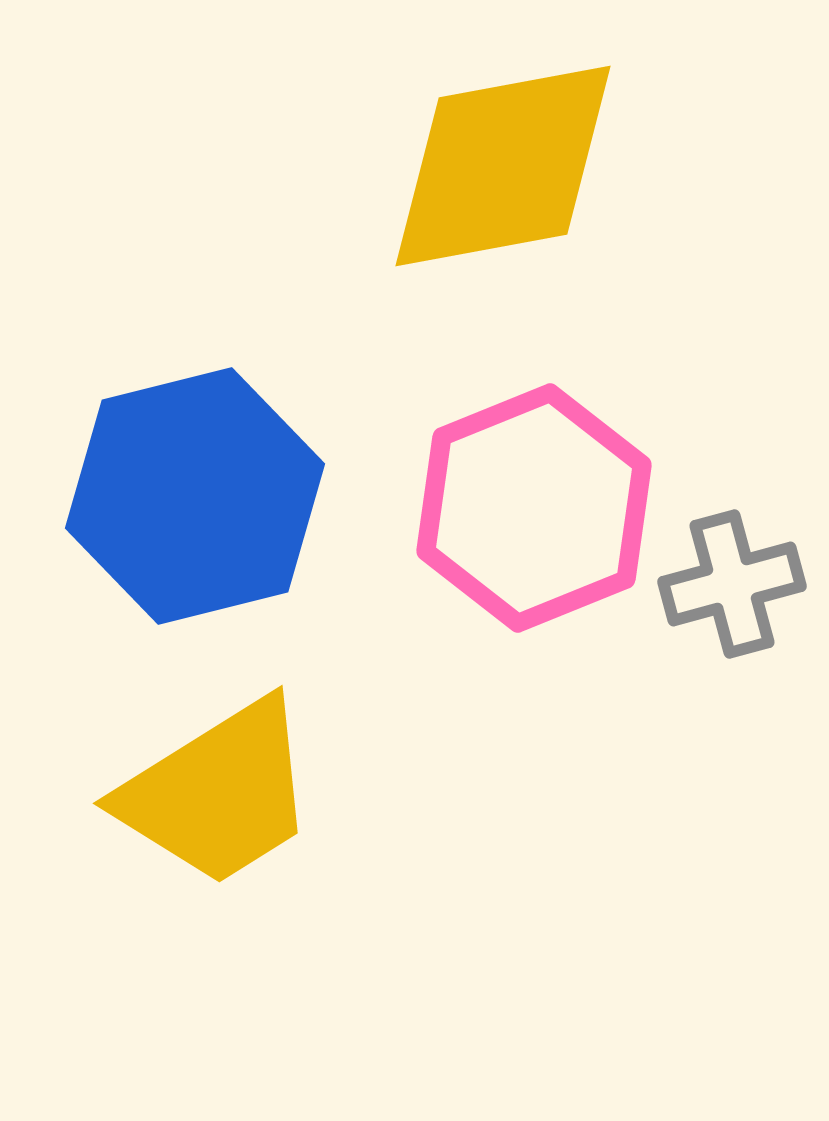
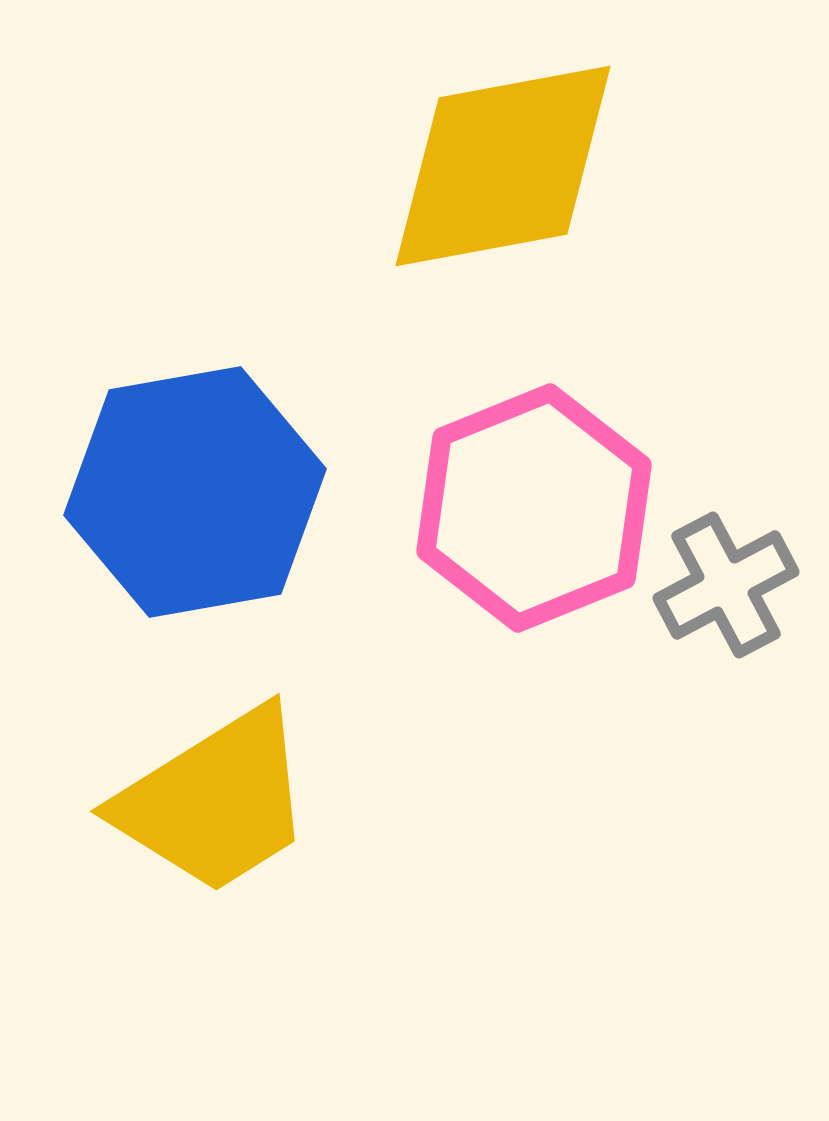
blue hexagon: moved 4 px up; rotated 4 degrees clockwise
gray cross: moved 6 px left, 1 px down; rotated 13 degrees counterclockwise
yellow trapezoid: moved 3 px left, 8 px down
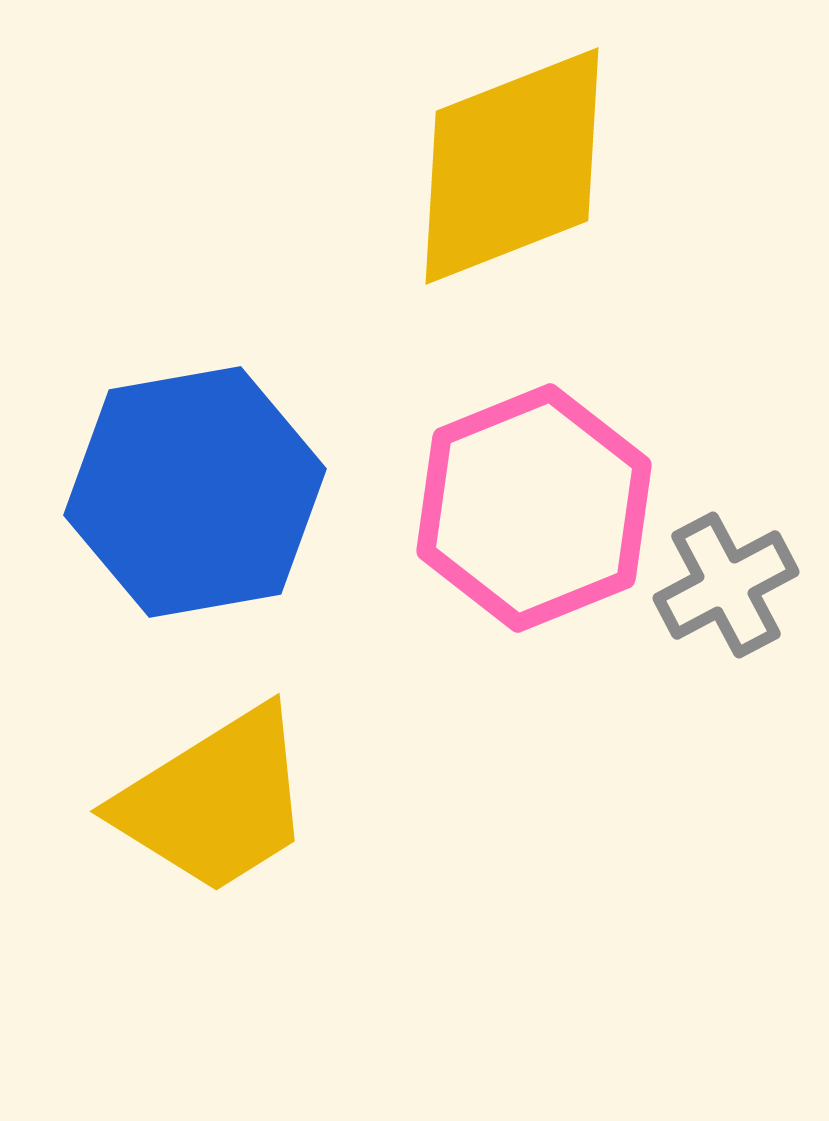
yellow diamond: moved 9 px right; rotated 11 degrees counterclockwise
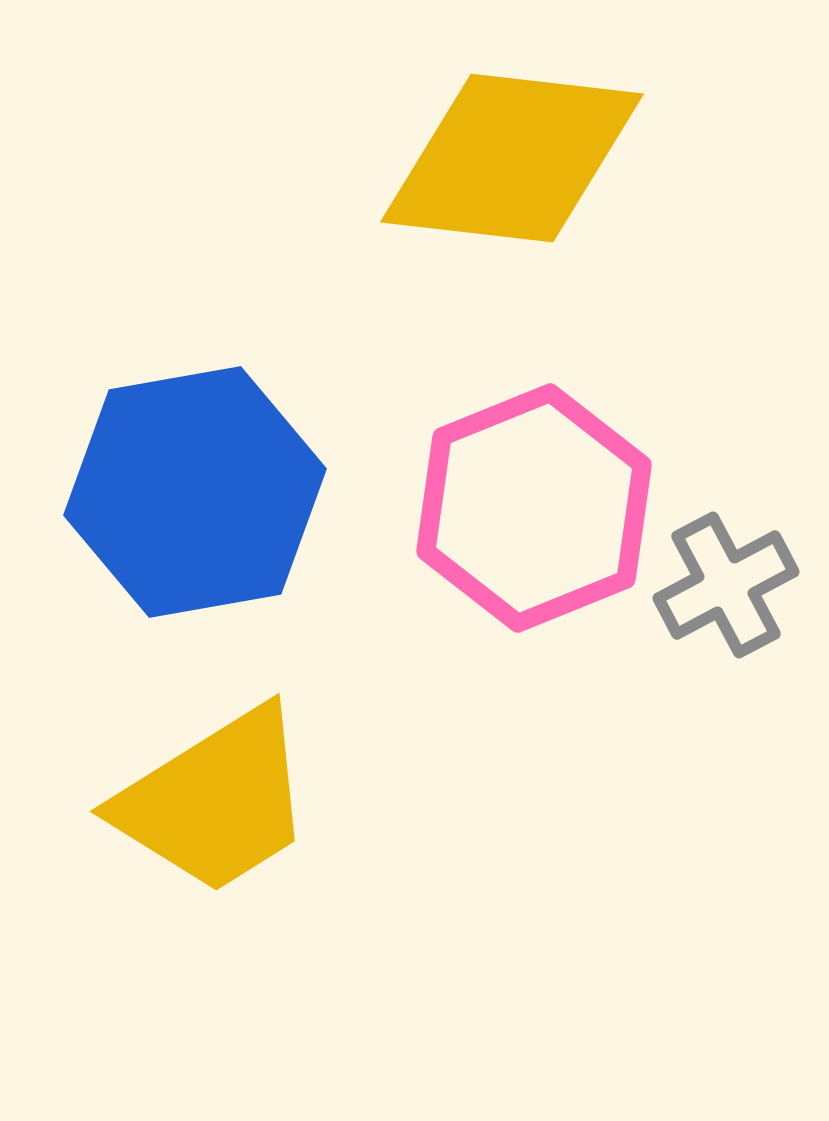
yellow diamond: moved 8 px up; rotated 28 degrees clockwise
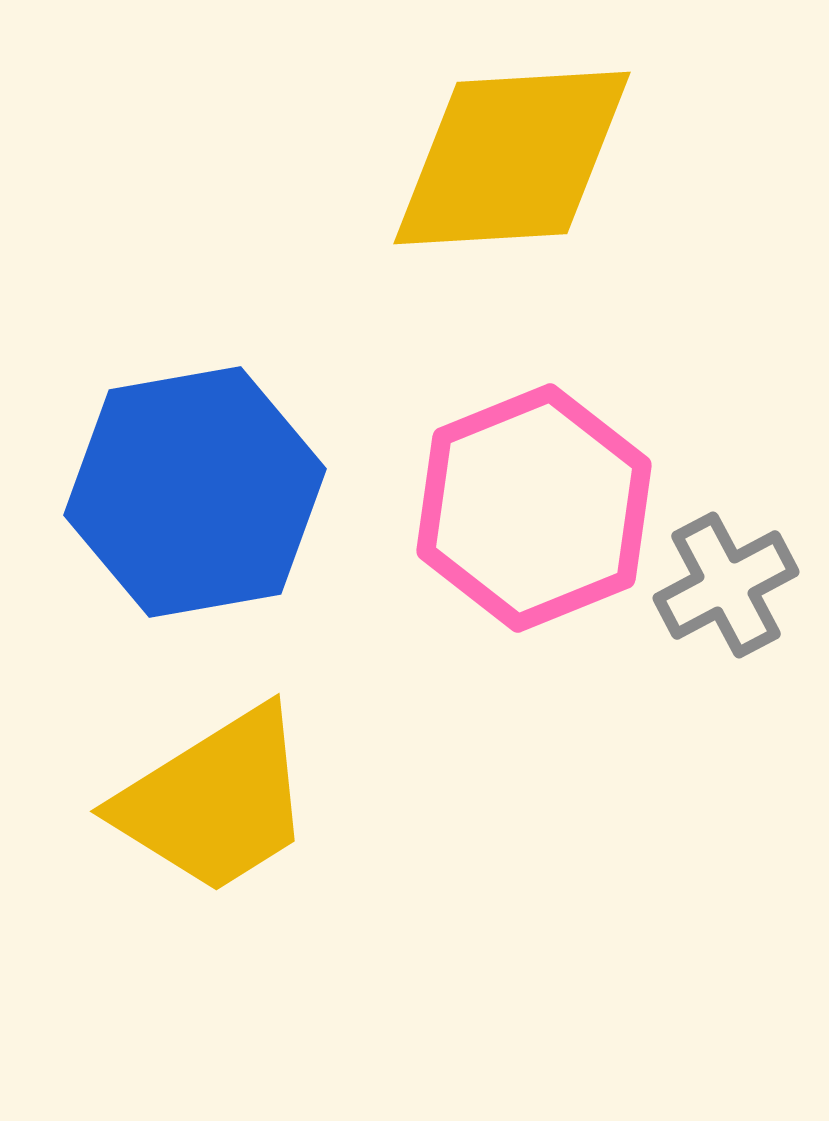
yellow diamond: rotated 10 degrees counterclockwise
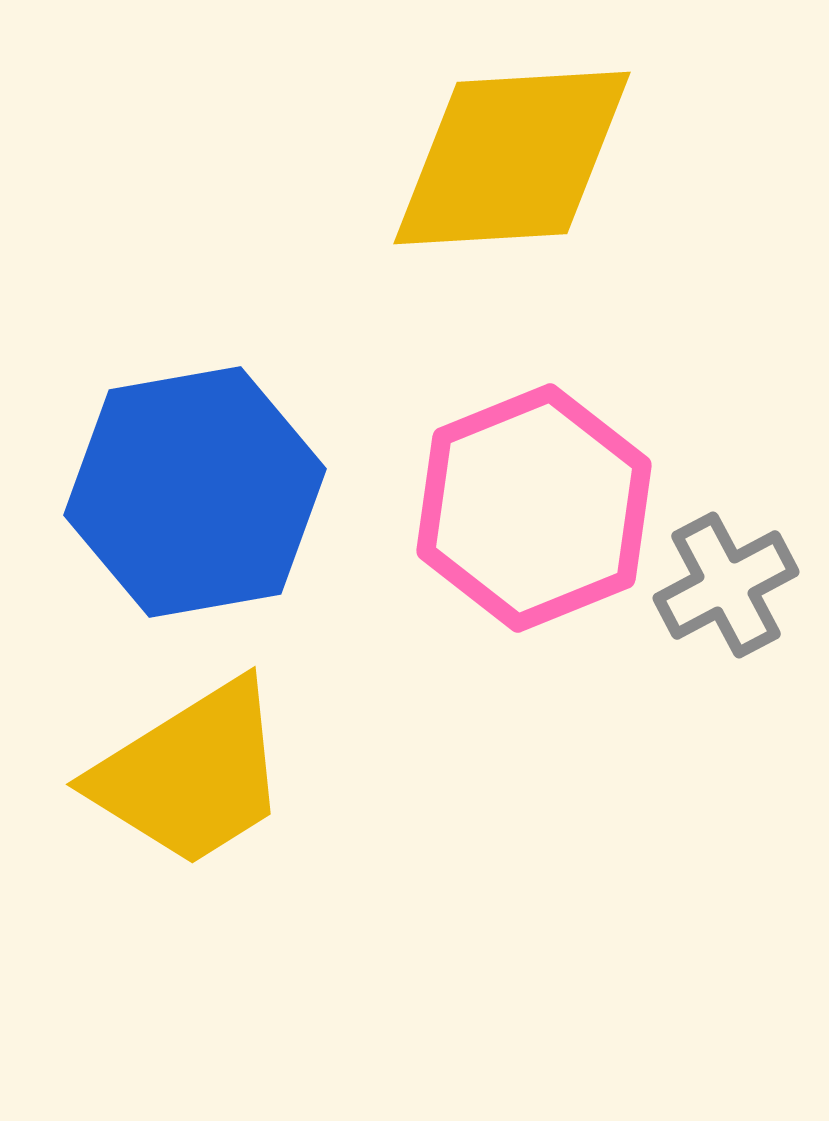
yellow trapezoid: moved 24 px left, 27 px up
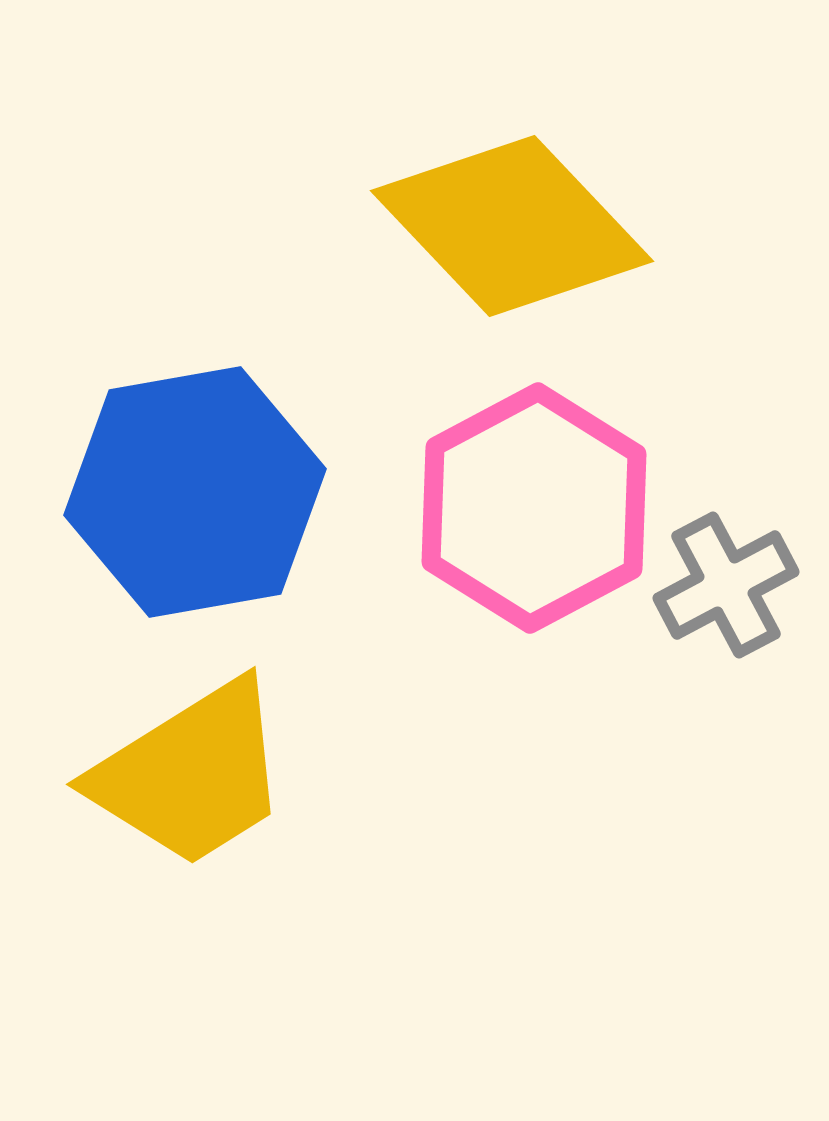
yellow diamond: moved 68 px down; rotated 50 degrees clockwise
pink hexagon: rotated 6 degrees counterclockwise
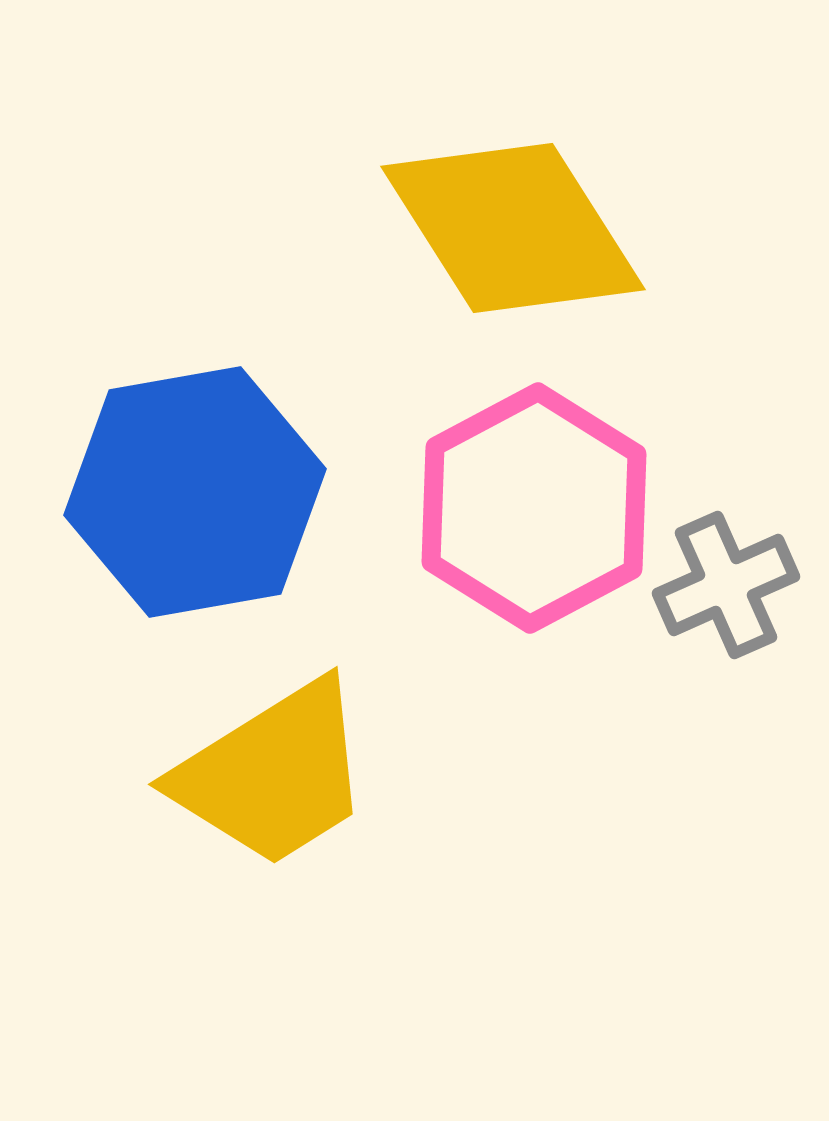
yellow diamond: moved 1 px right, 2 px down; rotated 11 degrees clockwise
gray cross: rotated 4 degrees clockwise
yellow trapezoid: moved 82 px right
